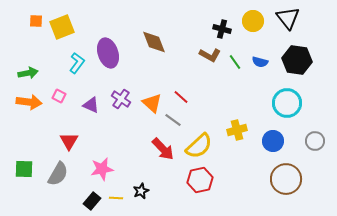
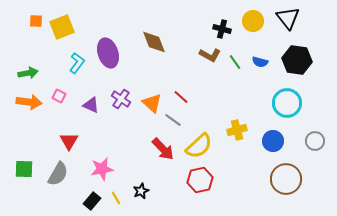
yellow line: rotated 56 degrees clockwise
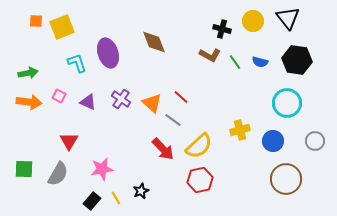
cyan L-shape: rotated 55 degrees counterclockwise
purple triangle: moved 3 px left, 3 px up
yellow cross: moved 3 px right
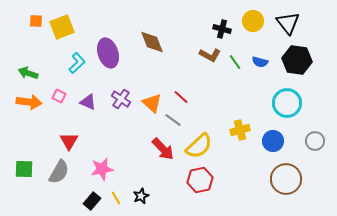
black triangle: moved 5 px down
brown diamond: moved 2 px left
cyan L-shape: rotated 65 degrees clockwise
green arrow: rotated 150 degrees counterclockwise
gray semicircle: moved 1 px right, 2 px up
black star: moved 5 px down
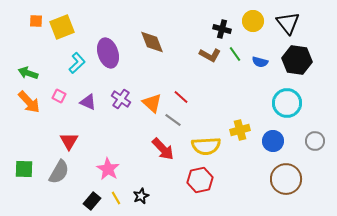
green line: moved 8 px up
orange arrow: rotated 40 degrees clockwise
yellow semicircle: moved 7 px right; rotated 40 degrees clockwise
pink star: moved 6 px right; rotated 30 degrees counterclockwise
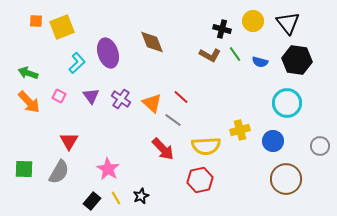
purple triangle: moved 3 px right, 6 px up; rotated 30 degrees clockwise
gray circle: moved 5 px right, 5 px down
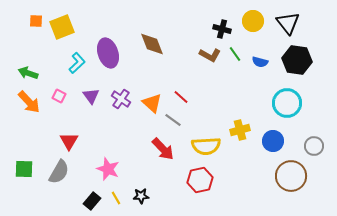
brown diamond: moved 2 px down
gray circle: moved 6 px left
pink star: rotated 10 degrees counterclockwise
brown circle: moved 5 px right, 3 px up
black star: rotated 21 degrees clockwise
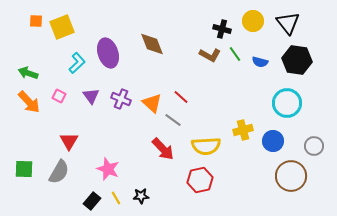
purple cross: rotated 12 degrees counterclockwise
yellow cross: moved 3 px right
